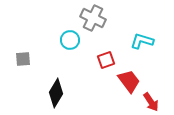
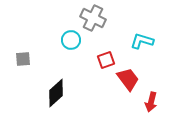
cyan circle: moved 1 px right
red trapezoid: moved 1 px left, 2 px up
black diamond: rotated 16 degrees clockwise
red arrow: rotated 48 degrees clockwise
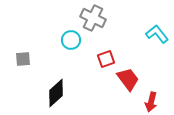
cyan L-shape: moved 15 px right, 7 px up; rotated 35 degrees clockwise
red square: moved 1 px up
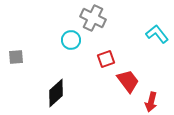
gray square: moved 7 px left, 2 px up
red trapezoid: moved 2 px down
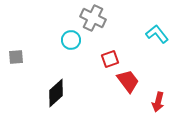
red square: moved 4 px right
red arrow: moved 7 px right
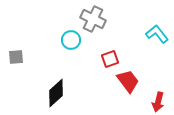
gray cross: moved 1 px down
